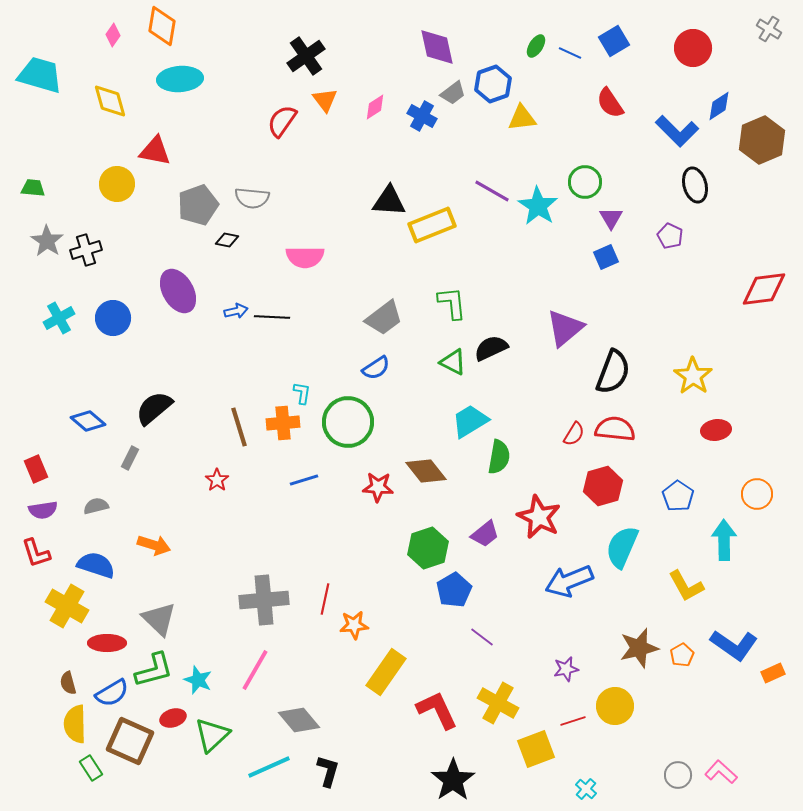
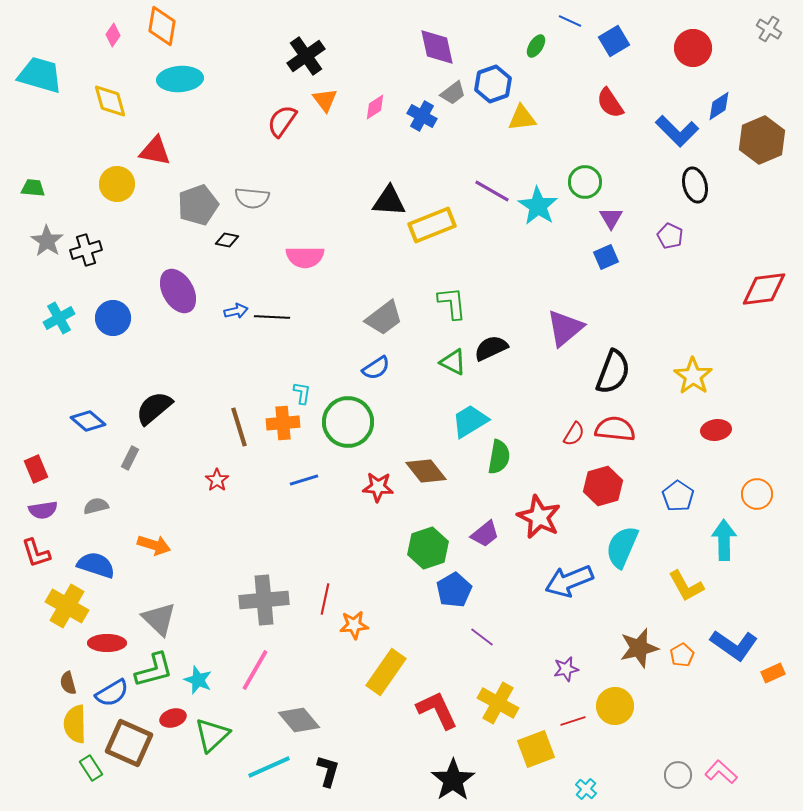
blue line at (570, 53): moved 32 px up
brown square at (130, 741): moved 1 px left, 2 px down
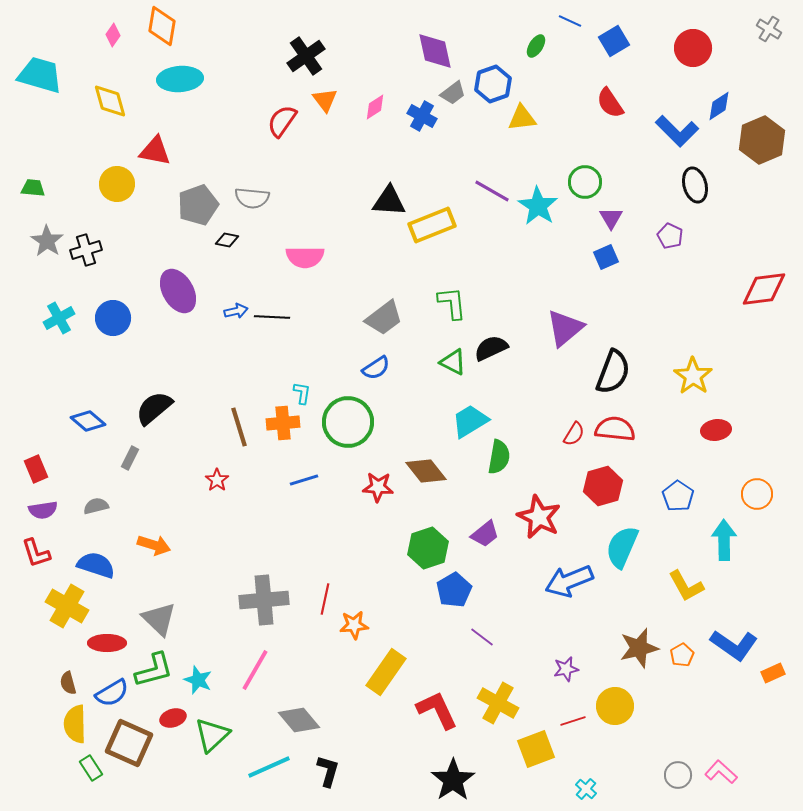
purple diamond at (437, 47): moved 2 px left, 4 px down
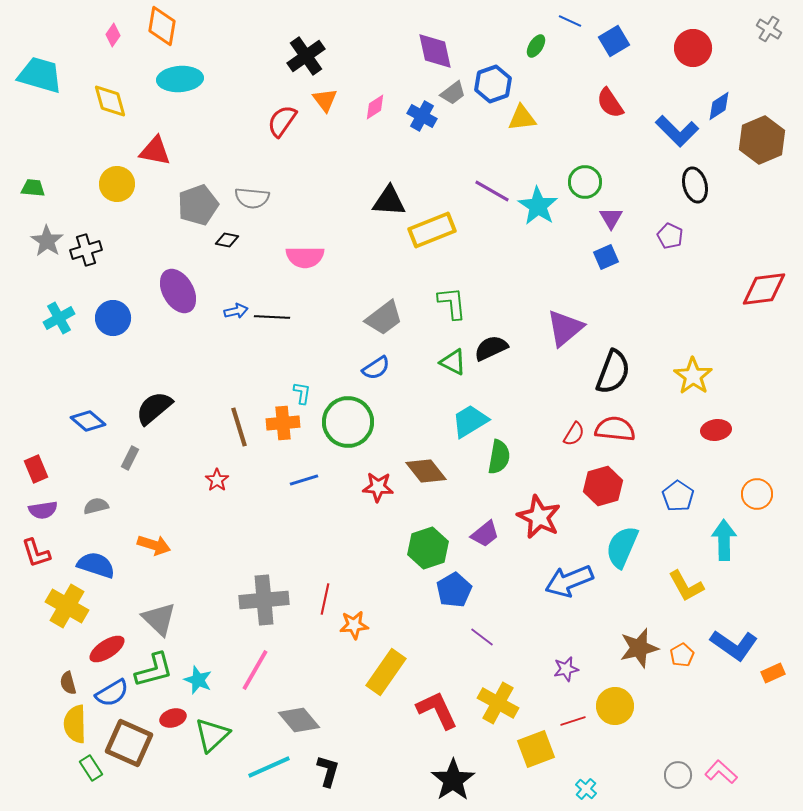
yellow rectangle at (432, 225): moved 5 px down
red ellipse at (107, 643): moved 6 px down; rotated 33 degrees counterclockwise
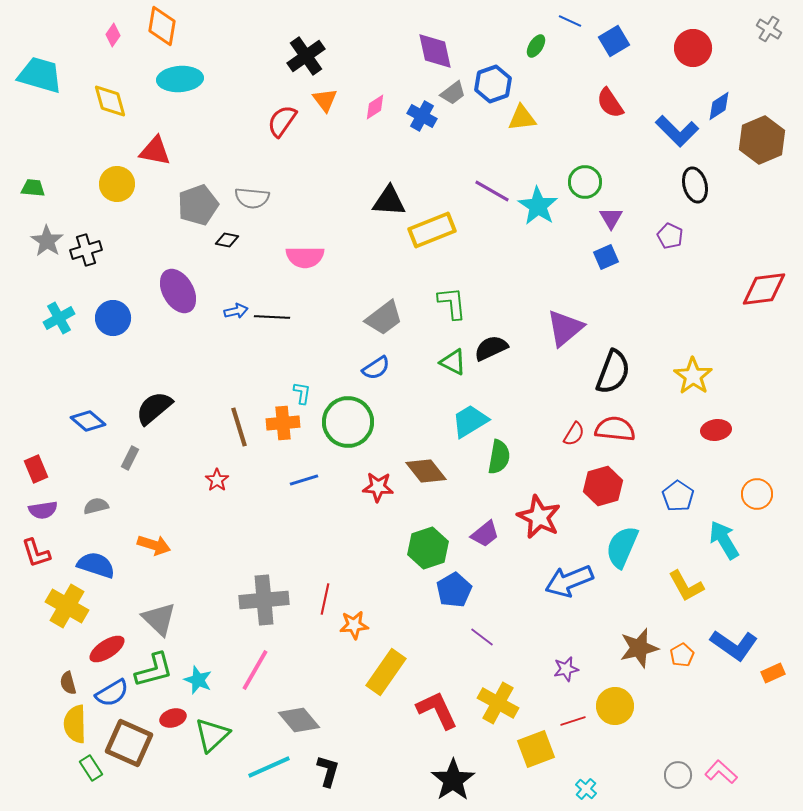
cyan arrow at (724, 540): rotated 30 degrees counterclockwise
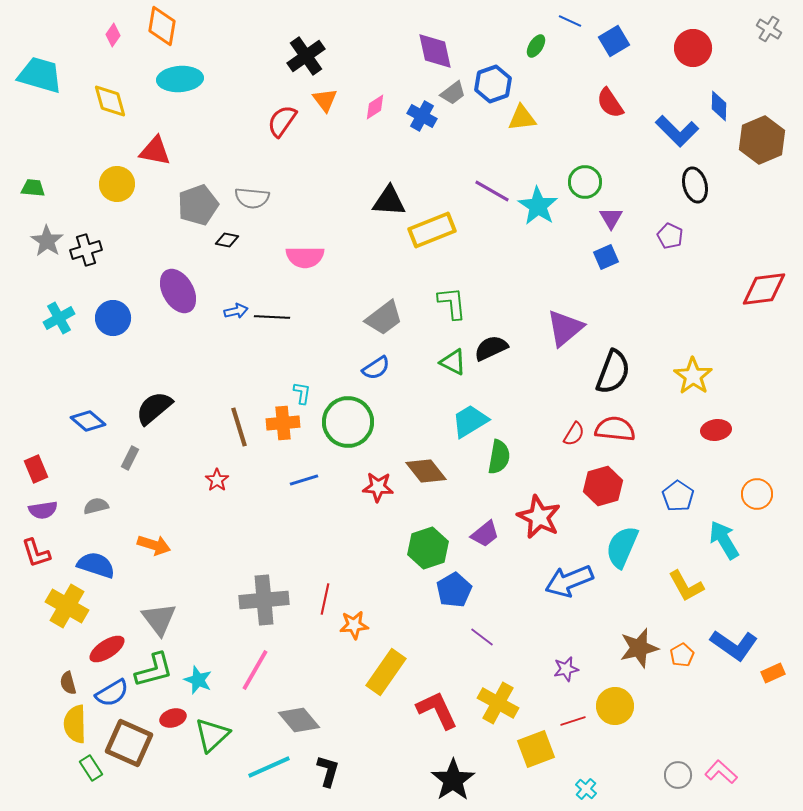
blue diamond at (719, 106): rotated 56 degrees counterclockwise
gray triangle at (159, 619): rotated 9 degrees clockwise
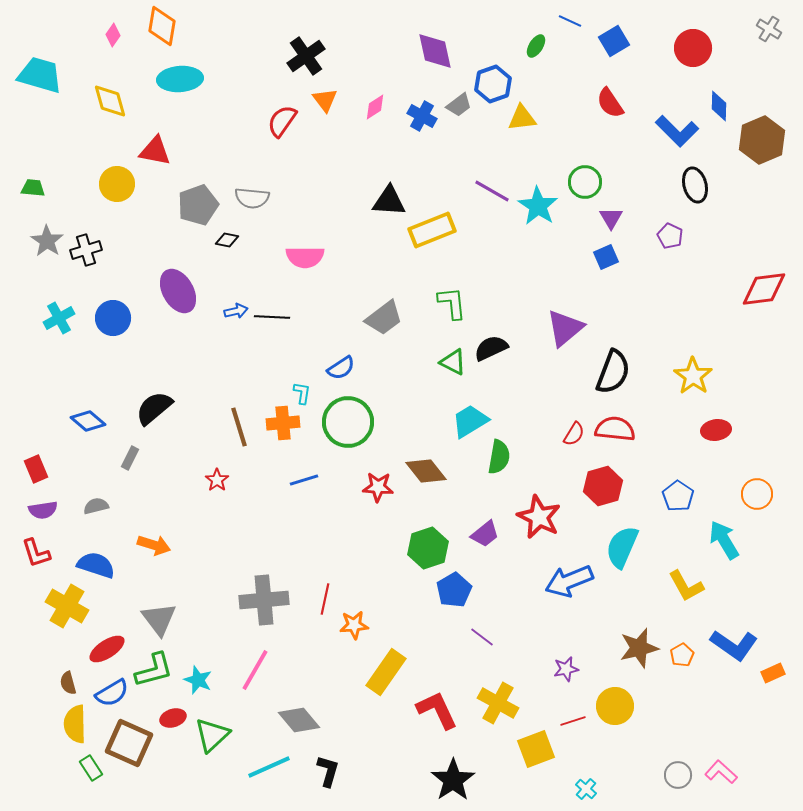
gray trapezoid at (453, 93): moved 6 px right, 12 px down
blue semicircle at (376, 368): moved 35 px left
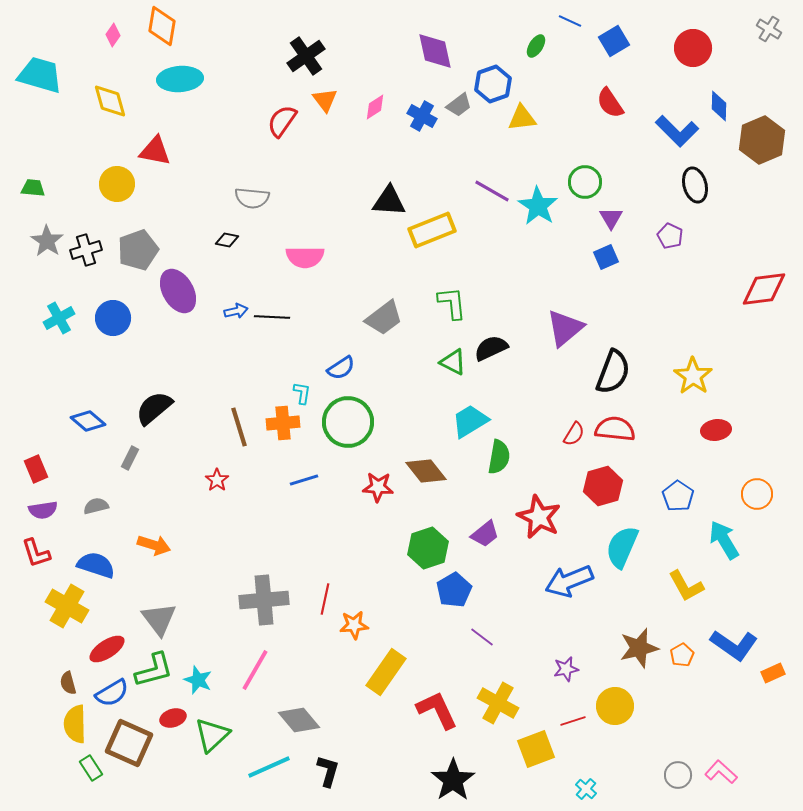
gray pentagon at (198, 205): moved 60 px left, 45 px down
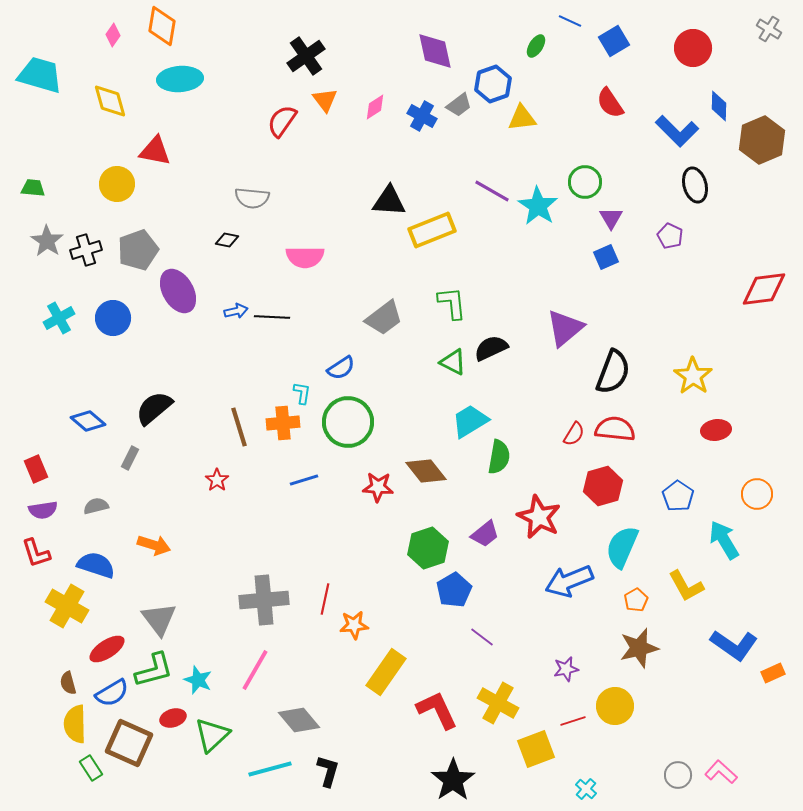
orange pentagon at (682, 655): moved 46 px left, 55 px up
cyan line at (269, 767): moved 1 px right, 2 px down; rotated 9 degrees clockwise
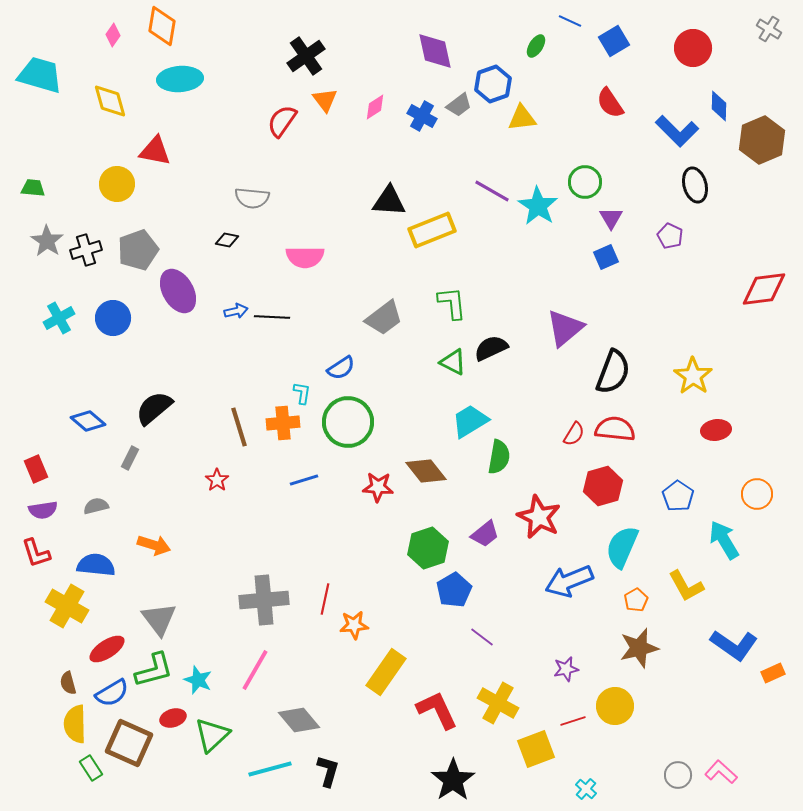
blue semicircle at (96, 565): rotated 12 degrees counterclockwise
